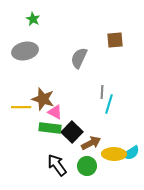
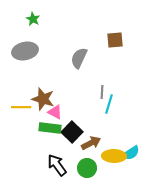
yellow ellipse: moved 2 px down
green circle: moved 2 px down
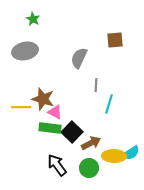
gray line: moved 6 px left, 7 px up
green circle: moved 2 px right
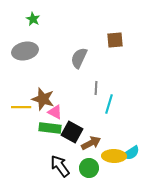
gray line: moved 3 px down
black square: rotated 15 degrees counterclockwise
black arrow: moved 3 px right, 1 px down
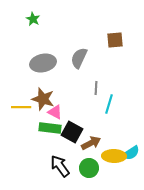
gray ellipse: moved 18 px right, 12 px down
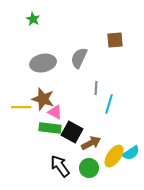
yellow ellipse: rotated 55 degrees counterclockwise
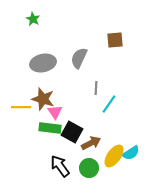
cyan line: rotated 18 degrees clockwise
pink triangle: rotated 28 degrees clockwise
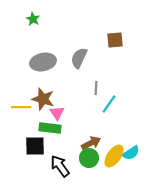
gray ellipse: moved 1 px up
pink triangle: moved 2 px right, 1 px down
black square: moved 37 px left, 14 px down; rotated 30 degrees counterclockwise
green circle: moved 10 px up
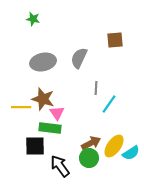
green star: rotated 16 degrees counterclockwise
yellow ellipse: moved 10 px up
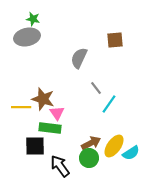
gray ellipse: moved 16 px left, 25 px up
gray line: rotated 40 degrees counterclockwise
